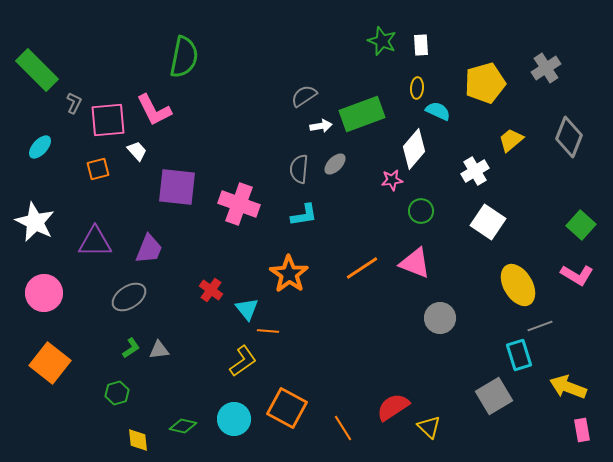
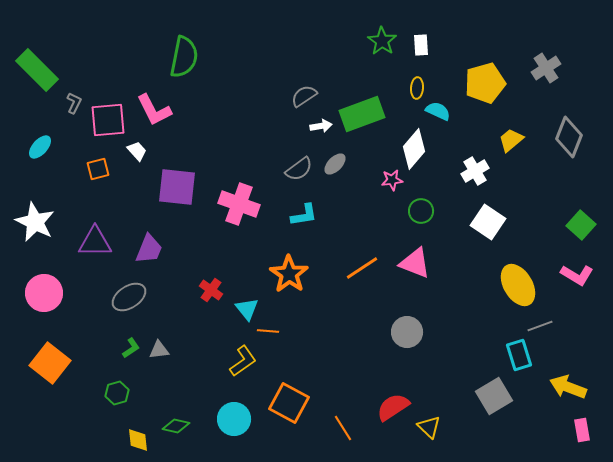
green star at (382, 41): rotated 12 degrees clockwise
gray semicircle at (299, 169): rotated 132 degrees counterclockwise
gray circle at (440, 318): moved 33 px left, 14 px down
orange square at (287, 408): moved 2 px right, 5 px up
green diamond at (183, 426): moved 7 px left
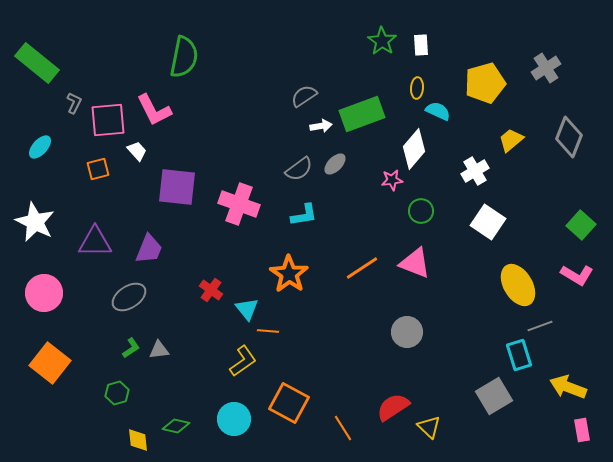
green rectangle at (37, 70): moved 7 px up; rotated 6 degrees counterclockwise
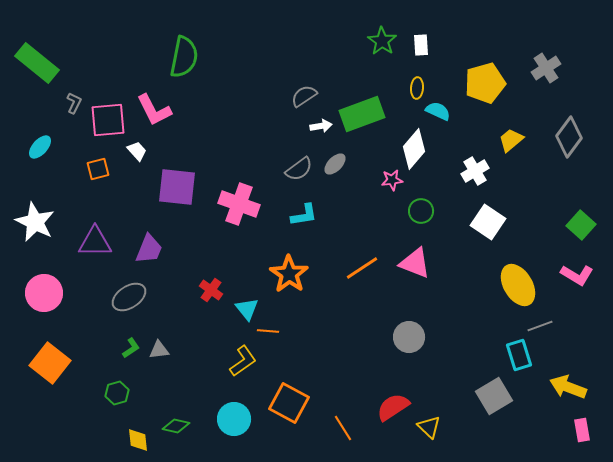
gray diamond at (569, 137): rotated 15 degrees clockwise
gray circle at (407, 332): moved 2 px right, 5 px down
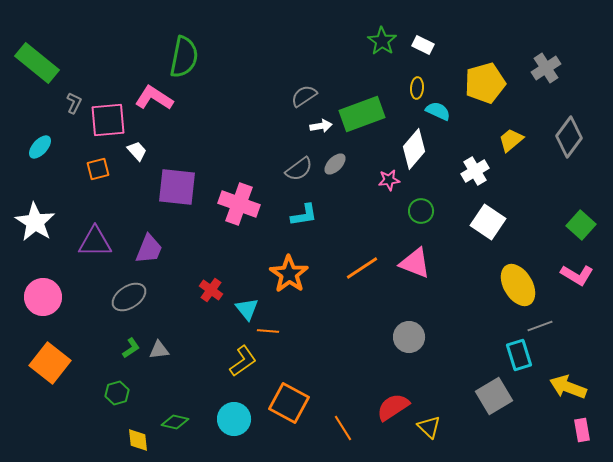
white rectangle at (421, 45): moved 2 px right; rotated 60 degrees counterclockwise
pink L-shape at (154, 110): moved 12 px up; rotated 150 degrees clockwise
pink star at (392, 180): moved 3 px left
white star at (35, 222): rotated 6 degrees clockwise
pink circle at (44, 293): moved 1 px left, 4 px down
green diamond at (176, 426): moved 1 px left, 4 px up
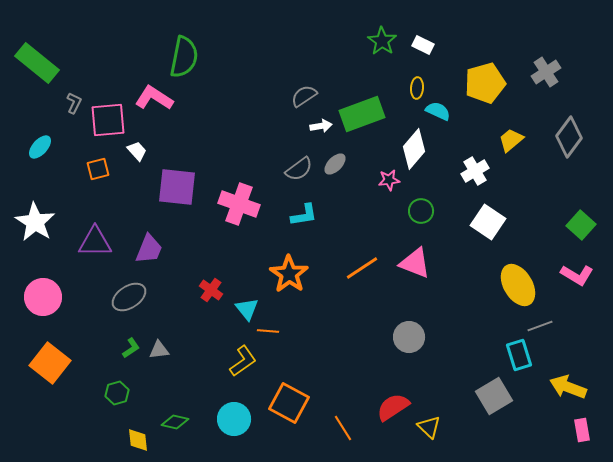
gray cross at (546, 68): moved 4 px down
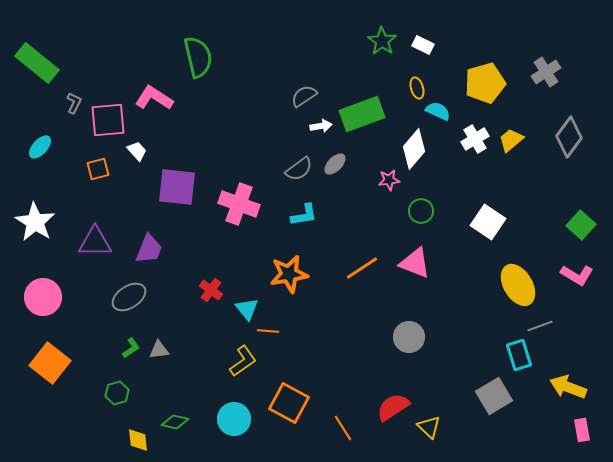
green semicircle at (184, 57): moved 14 px right; rotated 24 degrees counterclockwise
yellow ellipse at (417, 88): rotated 20 degrees counterclockwise
white cross at (475, 171): moved 32 px up
orange star at (289, 274): rotated 27 degrees clockwise
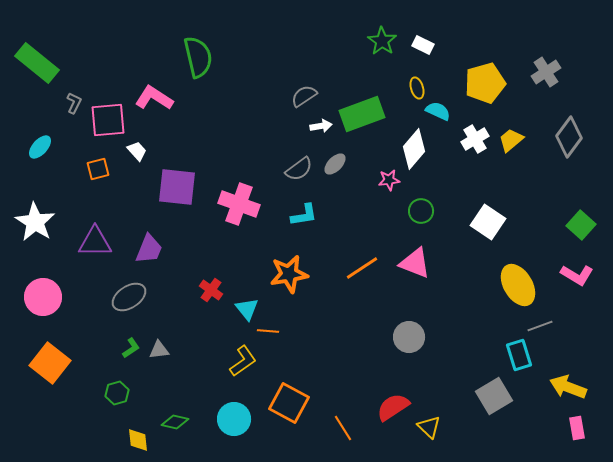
pink rectangle at (582, 430): moved 5 px left, 2 px up
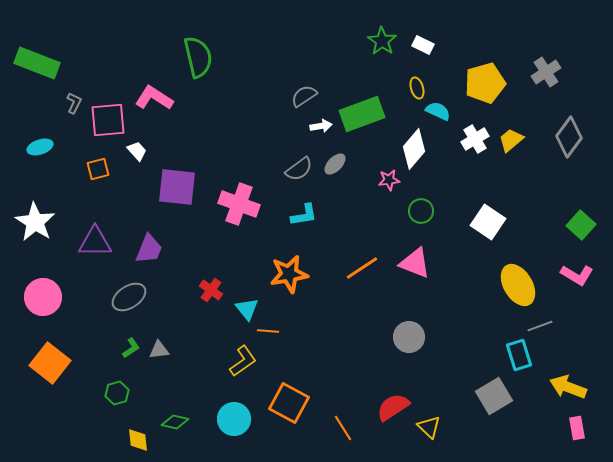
green rectangle at (37, 63): rotated 18 degrees counterclockwise
cyan ellipse at (40, 147): rotated 30 degrees clockwise
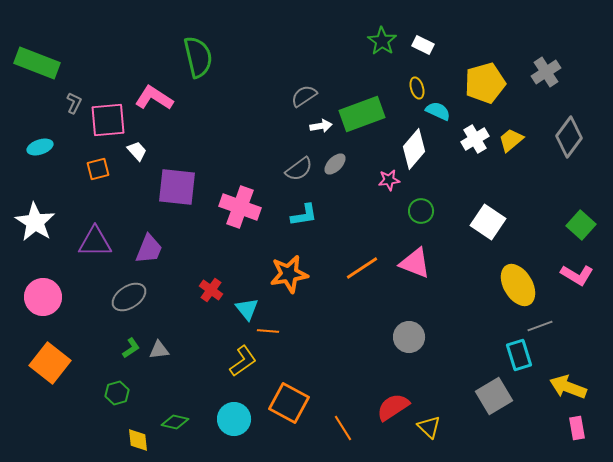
pink cross at (239, 204): moved 1 px right, 3 px down
